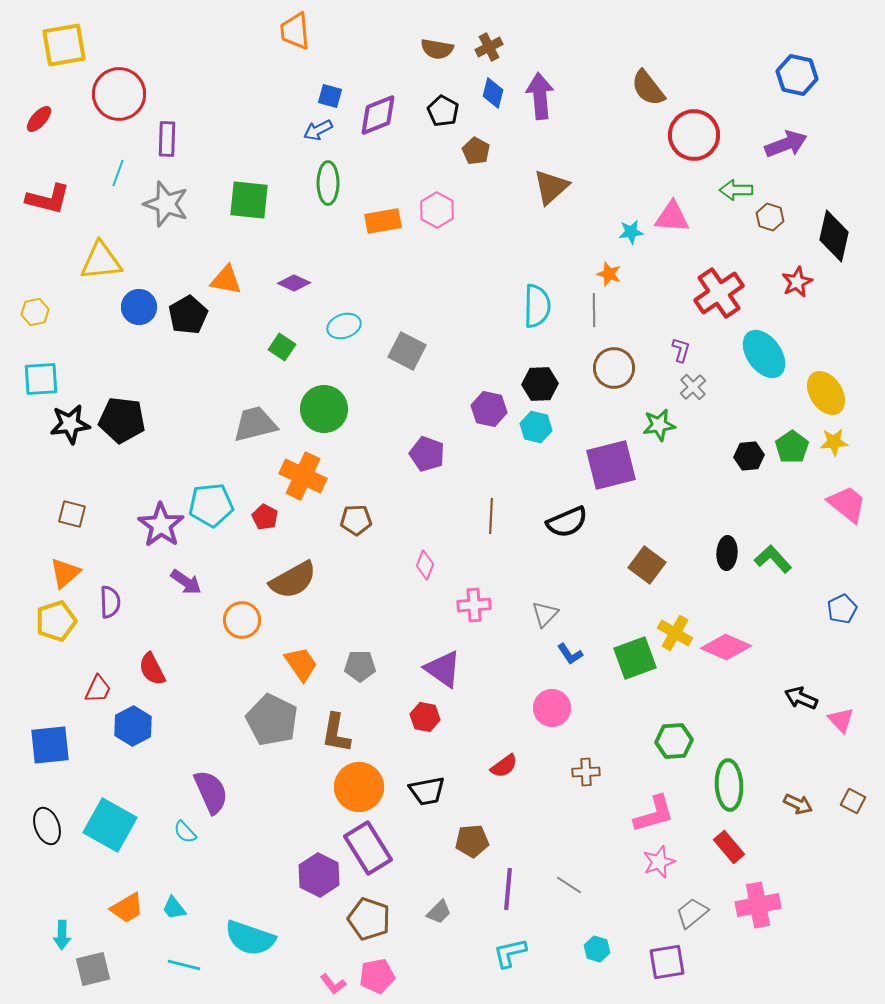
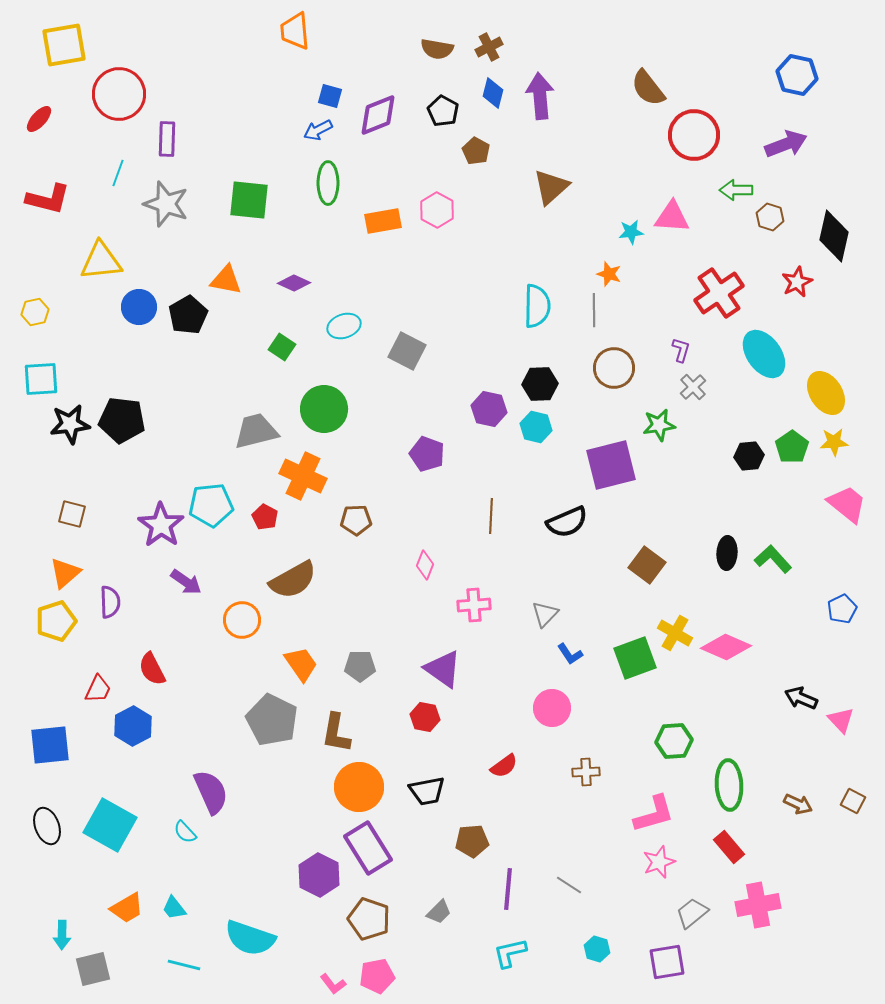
gray trapezoid at (255, 424): moved 1 px right, 7 px down
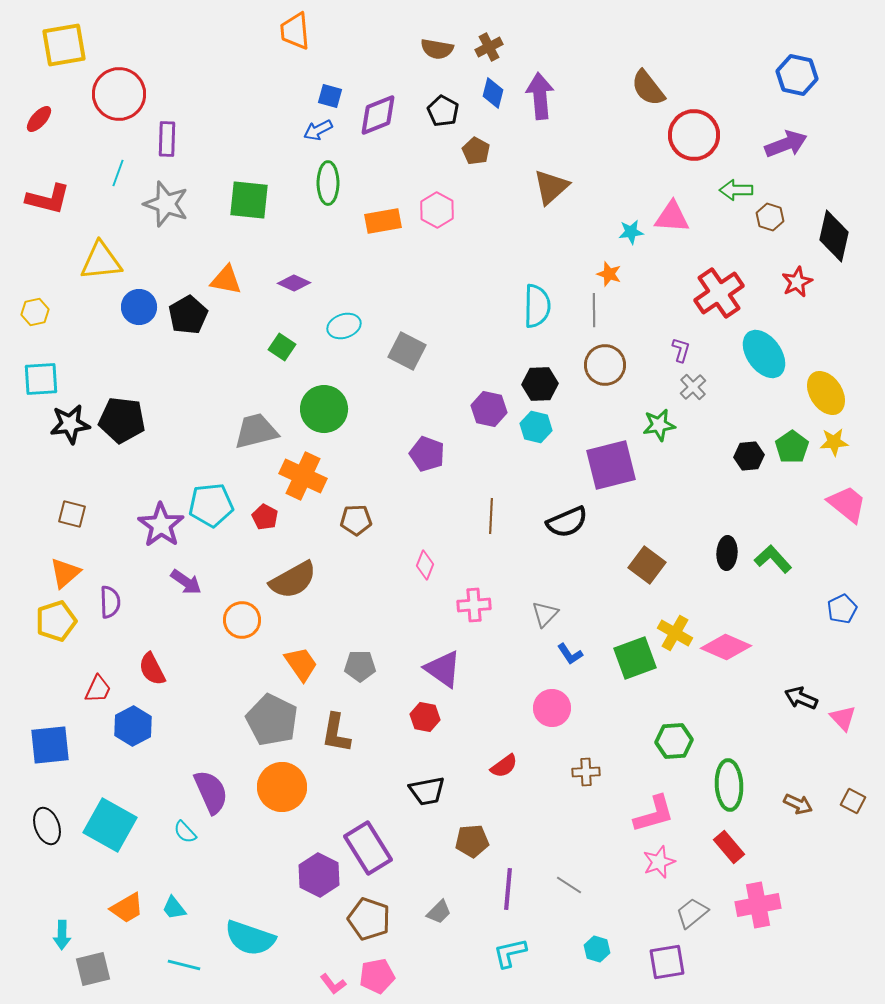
brown circle at (614, 368): moved 9 px left, 3 px up
pink triangle at (841, 720): moved 2 px right, 2 px up
orange circle at (359, 787): moved 77 px left
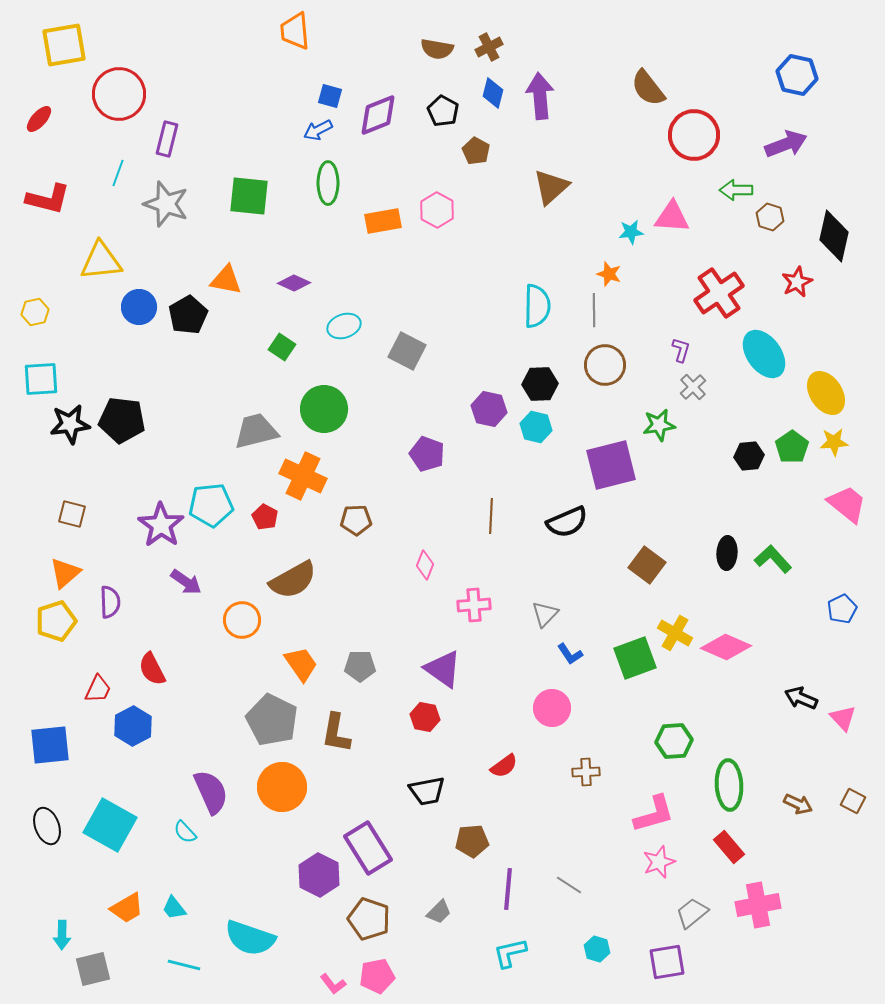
purple rectangle at (167, 139): rotated 12 degrees clockwise
green square at (249, 200): moved 4 px up
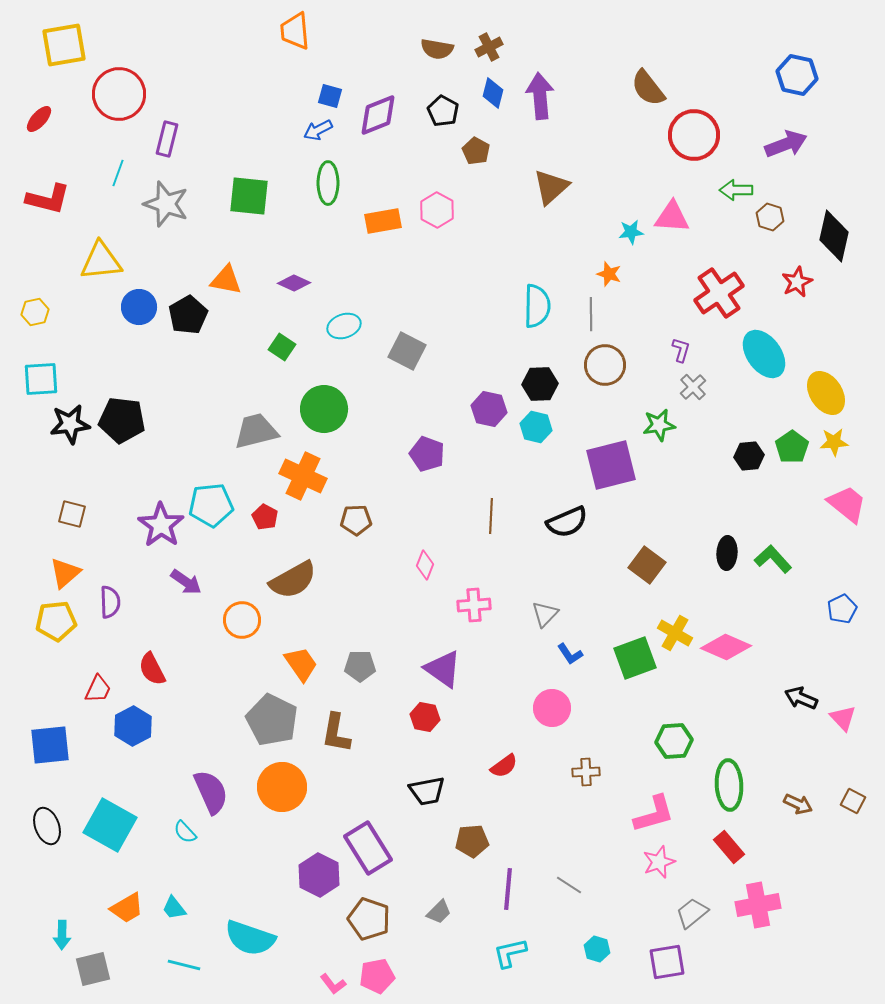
gray line at (594, 310): moved 3 px left, 4 px down
yellow pentagon at (56, 621): rotated 12 degrees clockwise
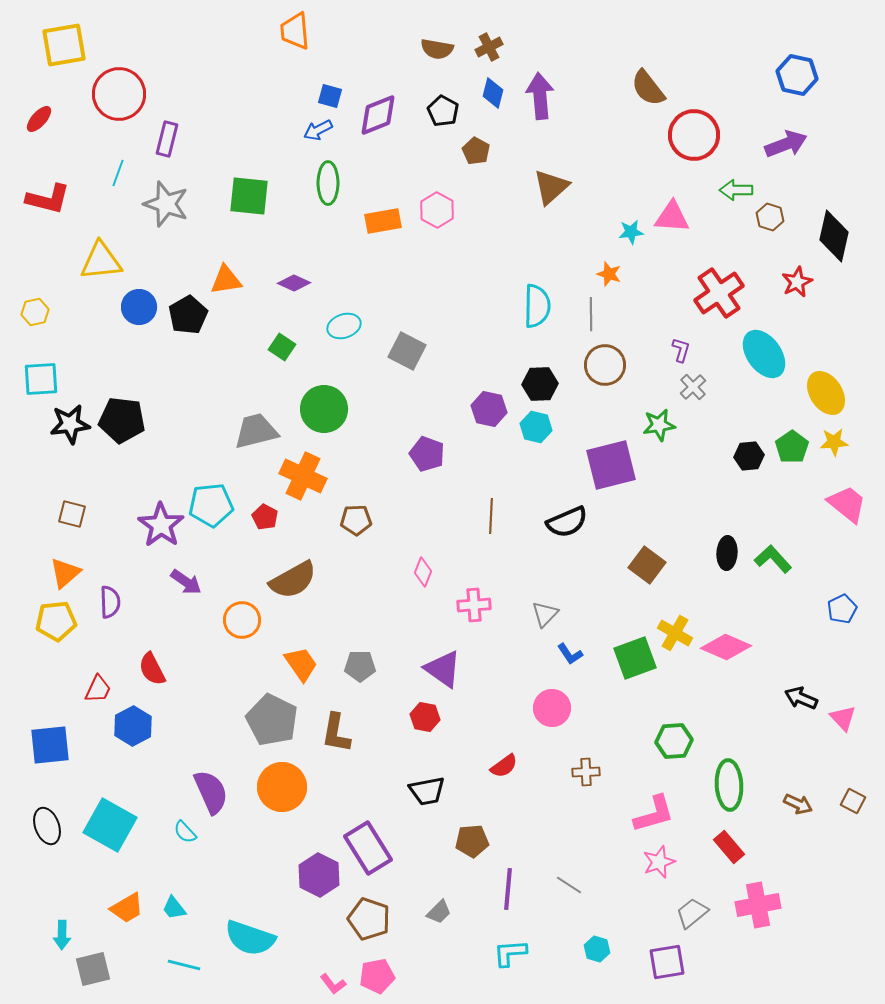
orange triangle at (226, 280): rotated 20 degrees counterclockwise
pink diamond at (425, 565): moved 2 px left, 7 px down
cyan L-shape at (510, 953): rotated 9 degrees clockwise
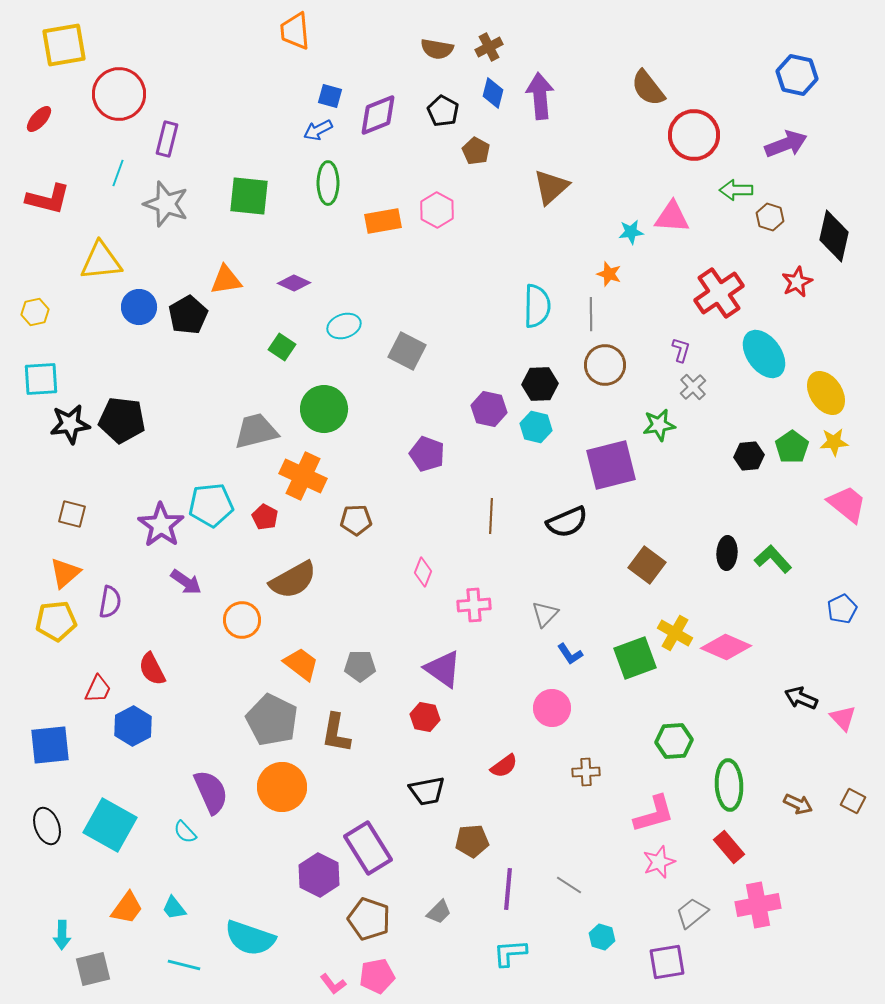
purple semicircle at (110, 602): rotated 12 degrees clockwise
orange trapezoid at (301, 664): rotated 18 degrees counterclockwise
orange trapezoid at (127, 908): rotated 24 degrees counterclockwise
cyan hexagon at (597, 949): moved 5 px right, 12 px up
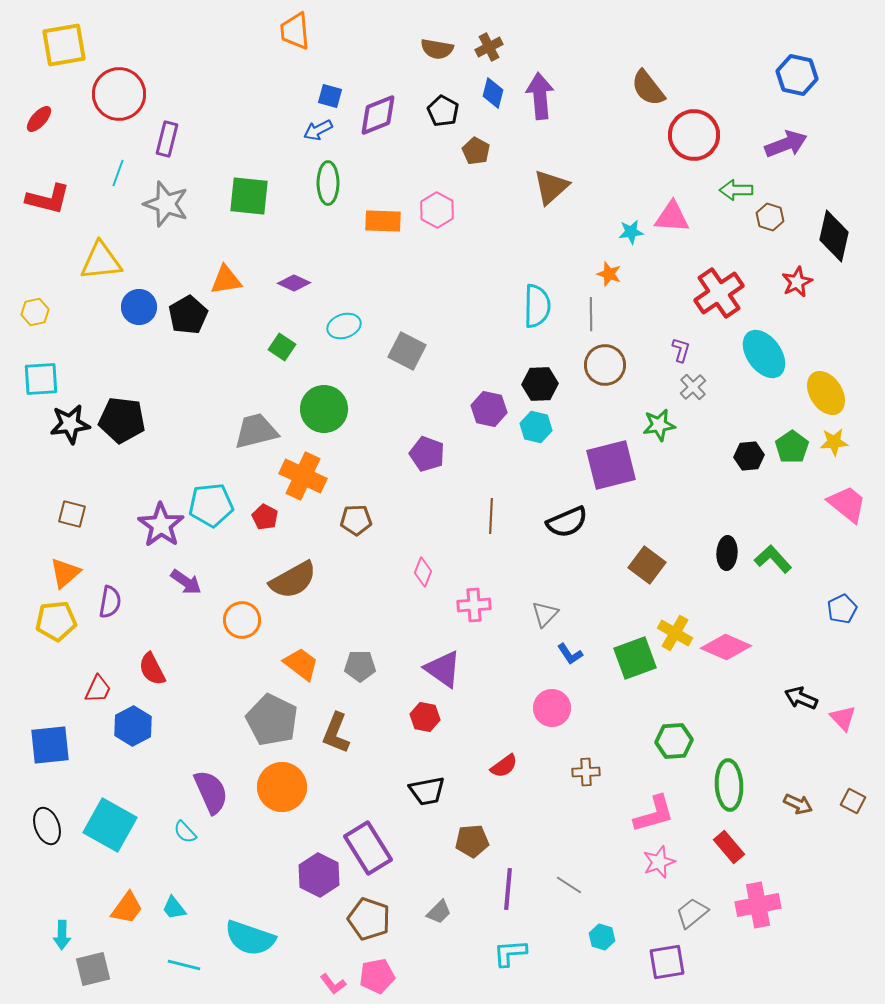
orange rectangle at (383, 221): rotated 12 degrees clockwise
brown L-shape at (336, 733): rotated 12 degrees clockwise
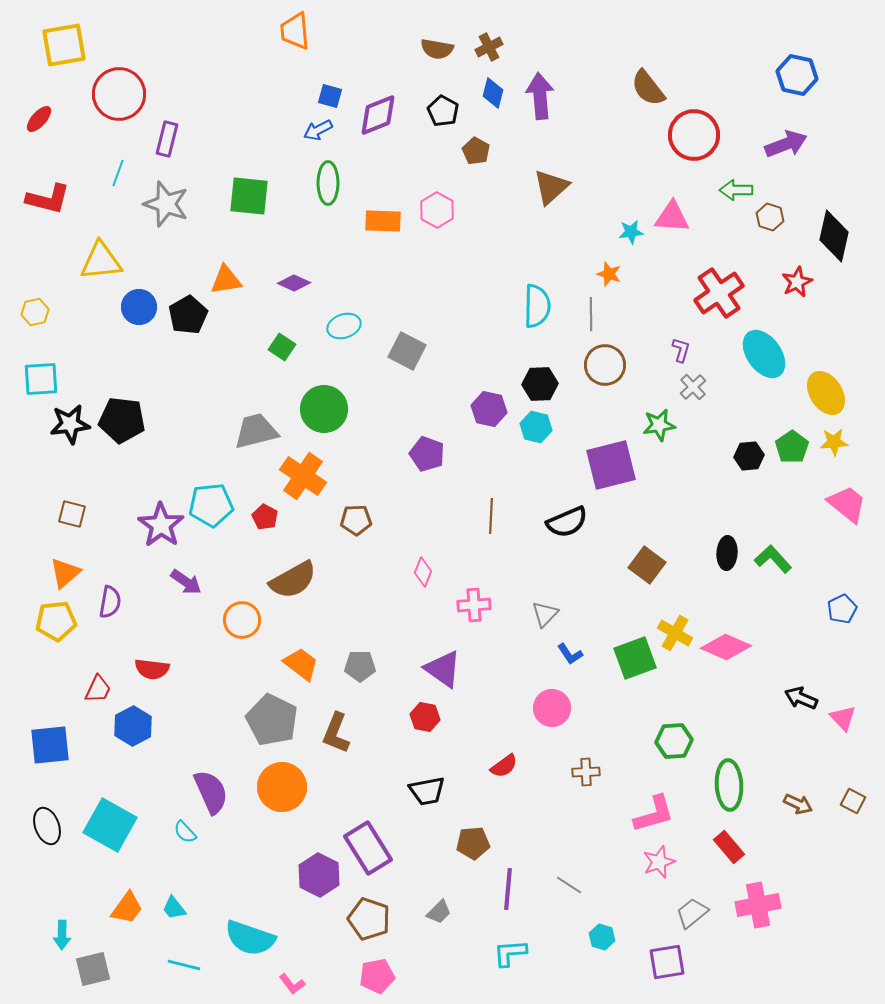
orange cross at (303, 476): rotated 9 degrees clockwise
red semicircle at (152, 669): rotated 56 degrees counterclockwise
brown pentagon at (472, 841): moved 1 px right, 2 px down
pink L-shape at (333, 984): moved 41 px left
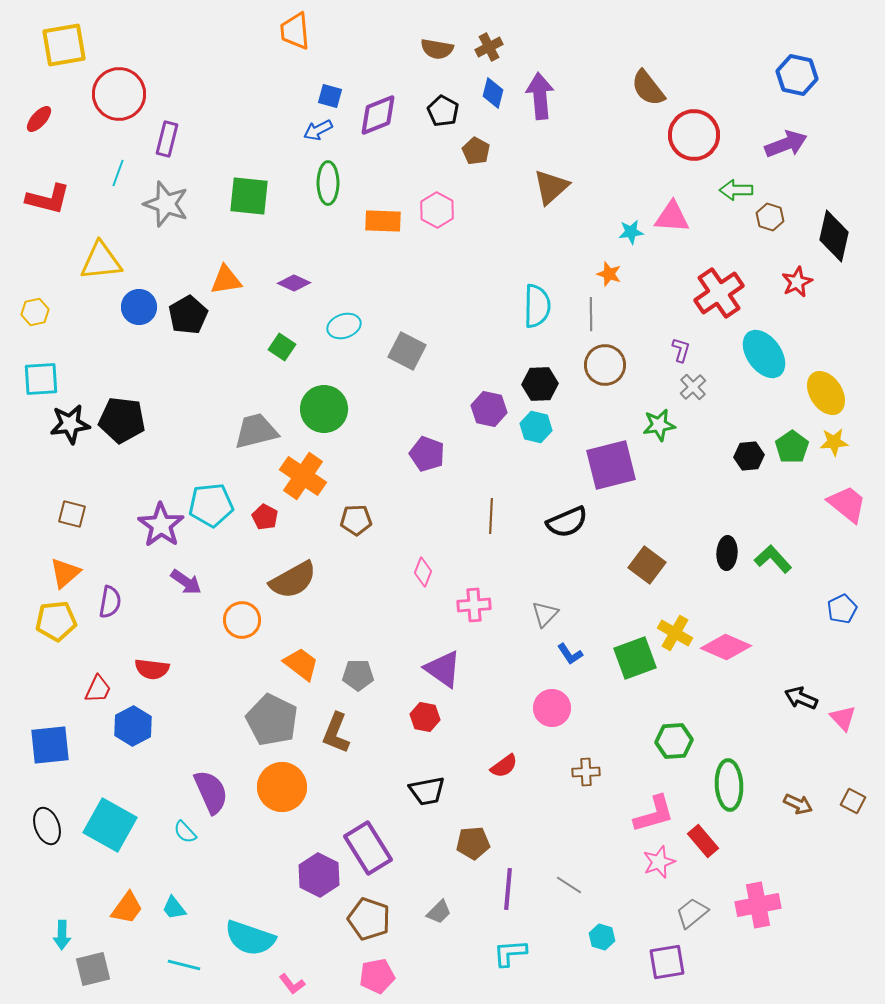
gray pentagon at (360, 666): moved 2 px left, 9 px down
red rectangle at (729, 847): moved 26 px left, 6 px up
